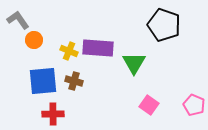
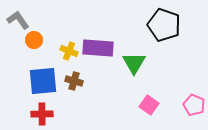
red cross: moved 11 px left
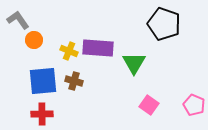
black pentagon: moved 1 px up
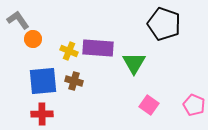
orange circle: moved 1 px left, 1 px up
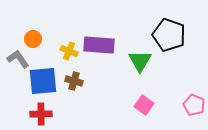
gray L-shape: moved 39 px down
black pentagon: moved 5 px right, 11 px down
purple rectangle: moved 1 px right, 3 px up
green triangle: moved 6 px right, 2 px up
pink square: moved 5 px left
red cross: moved 1 px left
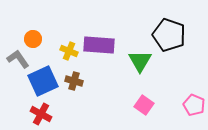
blue square: rotated 20 degrees counterclockwise
red cross: rotated 30 degrees clockwise
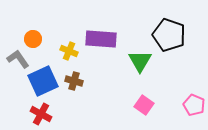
purple rectangle: moved 2 px right, 6 px up
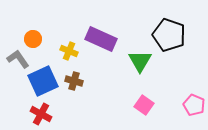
purple rectangle: rotated 20 degrees clockwise
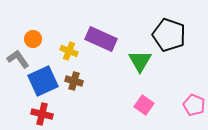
red cross: moved 1 px right; rotated 15 degrees counterclockwise
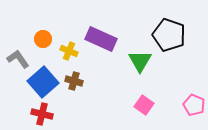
orange circle: moved 10 px right
blue square: moved 1 px down; rotated 16 degrees counterclockwise
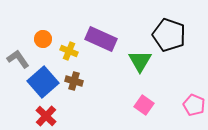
red cross: moved 4 px right, 2 px down; rotated 30 degrees clockwise
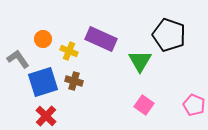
blue square: rotated 24 degrees clockwise
